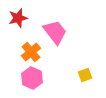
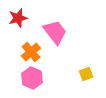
yellow square: moved 1 px right, 1 px up
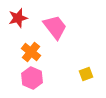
pink trapezoid: moved 5 px up
orange cross: rotated 12 degrees counterclockwise
